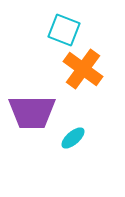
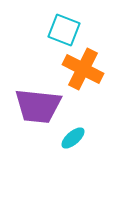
orange cross: rotated 9 degrees counterclockwise
purple trapezoid: moved 6 px right, 6 px up; rotated 6 degrees clockwise
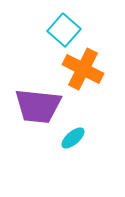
cyan square: rotated 20 degrees clockwise
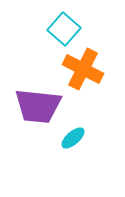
cyan square: moved 1 px up
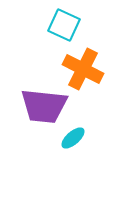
cyan square: moved 4 px up; rotated 16 degrees counterclockwise
purple trapezoid: moved 6 px right
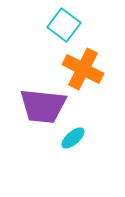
cyan square: rotated 12 degrees clockwise
purple trapezoid: moved 1 px left
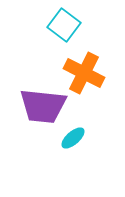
orange cross: moved 1 px right, 4 px down
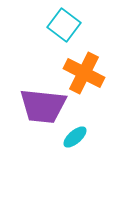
cyan ellipse: moved 2 px right, 1 px up
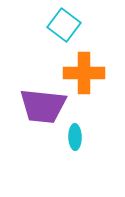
orange cross: rotated 27 degrees counterclockwise
cyan ellipse: rotated 50 degrees counterclockwise
